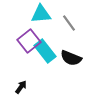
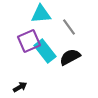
gray line: moved 4 px down
purple square: rotated 15 degrees clockwise
black semicircle: moved 1 px left, 1 px up; rotated 130 degrees clockwise
black arrow: moved 1 px left; rotated 24 degrees clockwise
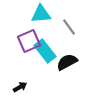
black semicircle: moved 3 px left, 5 px down
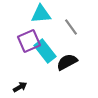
gray line: moved 2 px right
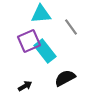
black semicircle: moved 2 px left, 16 px down
black arrow: moved 5 px right, 1 px up
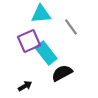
cyan rectangle: moved 1 px right, 2 px down
black semicircle: moved 3 px left, 5 px up
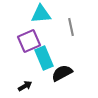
gray line: rotated 24 degrees clockwise
cyan rectangle: moved 2 px left, 5 px down; rotated 15 degrees clockwise
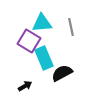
cyan triangle: moved 1 px right, 9 px down
purple square: rotated 35 degrees counterclockwise
